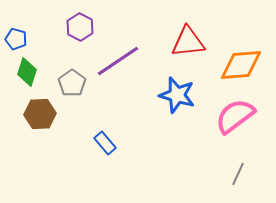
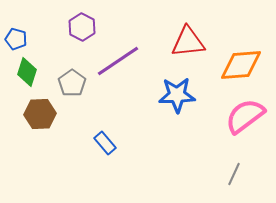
purple hexagon: moved 2 px right
blue star: rotated 18 degrees counterclockwise
pink semicircle: moved 10 px right
gray line: moved 4 px left
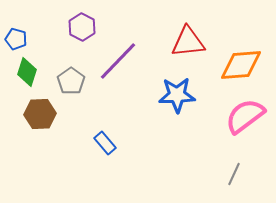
purple line: rotated 12 degrees counterclockwise
gray pentagon: moved 1 px left, 2 px up
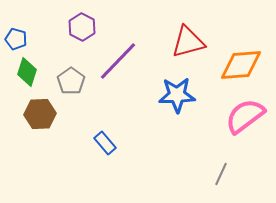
red triangle: rotated 9 degrees counterclockwise
gray line: moved 13 px left
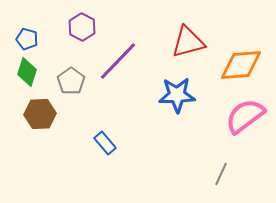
blue pentagon: moved 11 px right
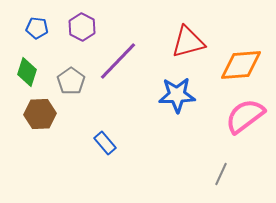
blue pentagon: moved 10 px right, 11 px up; rotated 10 degrees counterclockwise
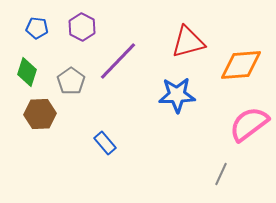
pink semicircle: moved 4 px right, 8 px down
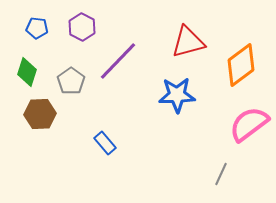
orange diamond: rotated 33 degrees counterclockwise
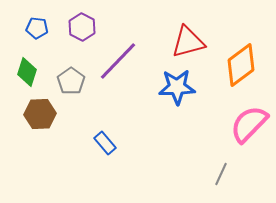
blue star: moved 8 px up
pink semicircle: rotated 9 degrees counterclockwise
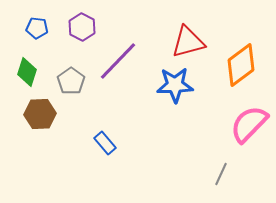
blue star: moved 2 px left, 2 px up
